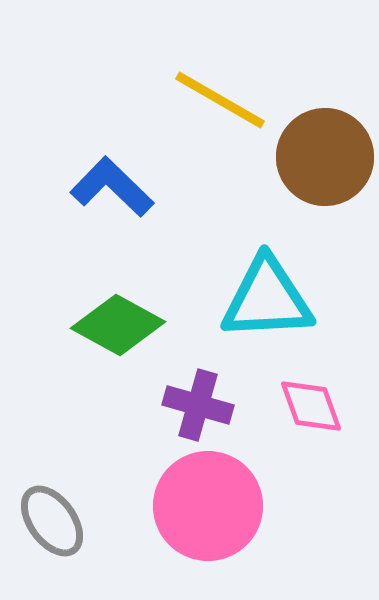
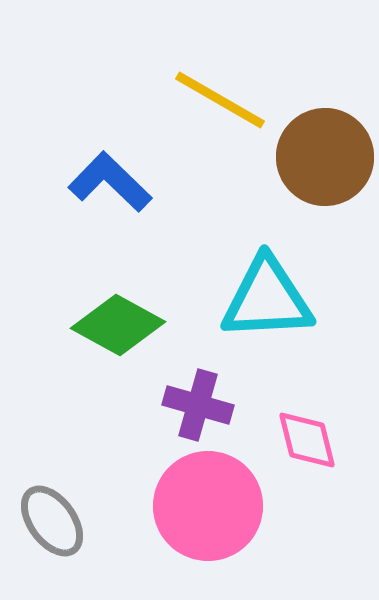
blue L-shape: moved 2 px left, 5 px up
pink diamond: moved 4 px left, 34 px down; rotated 6 degrees clockwise
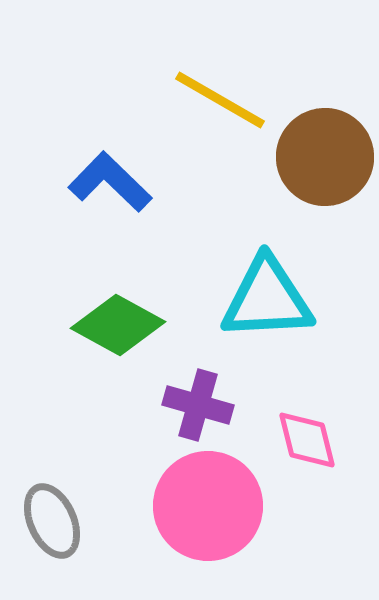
gray ellipse: rotated 12 degrees clockwise
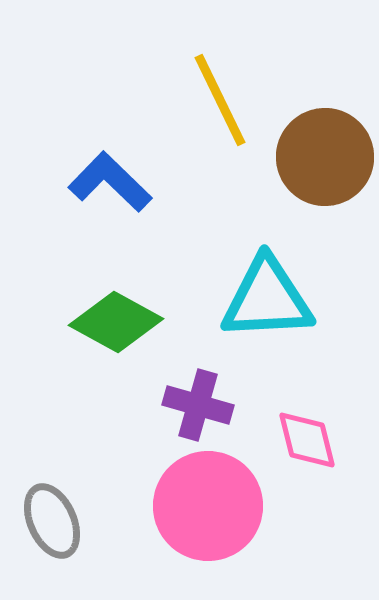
yellow line: rotated 34 degrees clockwise
green diamond: moved 2 px left, 3 px up
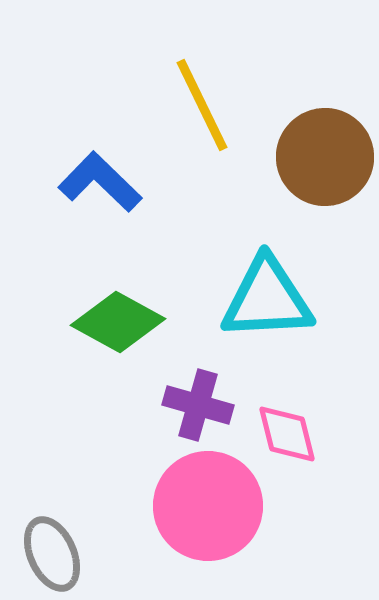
yellow line: moved 18 px left, 5 px down
blue L-shape: moved 10 px left
green diamond: moved 2 px right
pink diamond: moved 20 px left, 6 px up
gray ellipse: moved 33 px down
